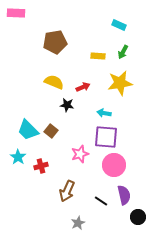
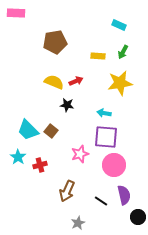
red arrow: moved 7 px left, 6 px up
red cross: moved 1 px left, 1 px up
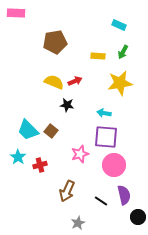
red arrow: moved 1 px left
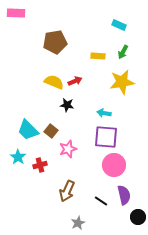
yellow star: moved 2 px right, 1 px up
pink star: moved 12 px left, 5 px up
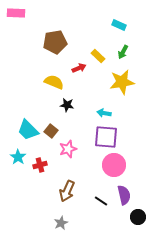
yellow rectangle: rotated 40 degrees clockwise
red arrow: moved 4 px right, 13 px up
gray star: moved 17 px left
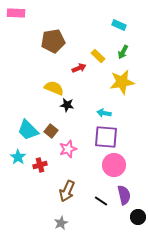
brown pentagon: moved 2 px left, 1 px up
yellow semicircle: moved 6 px down
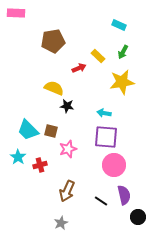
black star: moved 1 px down
brown square: rotated 24 degrees counterclockwise
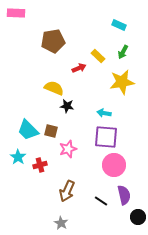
gray star: rotated 16 degrees counterclockwise
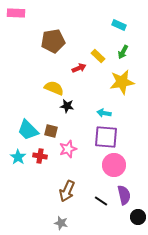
red cross: moved 9 px up; rotated 24 degrees clockwise
gray star: rotated 16 degrees counterclockwise
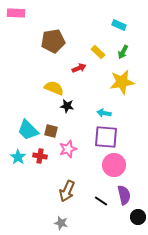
yellow rectangle: moved 4 px up
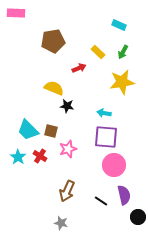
red cross: rotated 24 degrees clockwise
